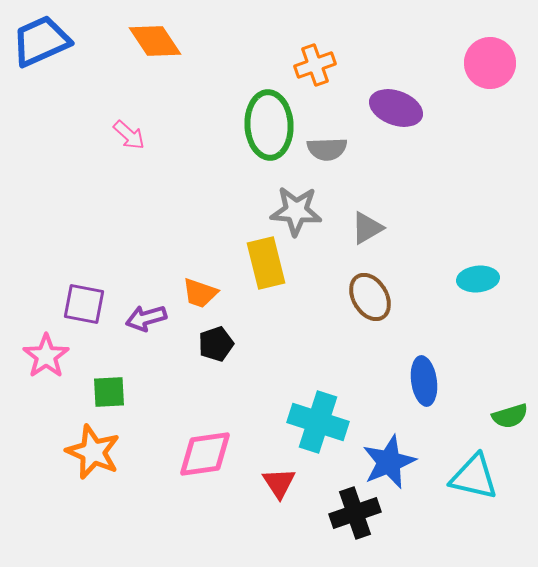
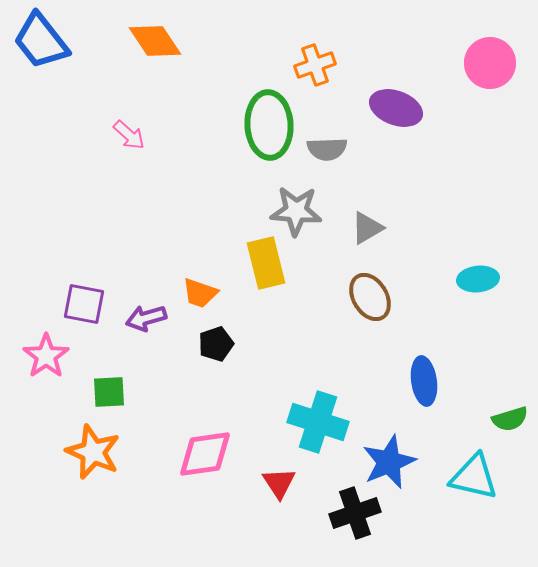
blue trapezoid: rotated 104 degrees counterclockwise
green semicircle: moved 3 px down
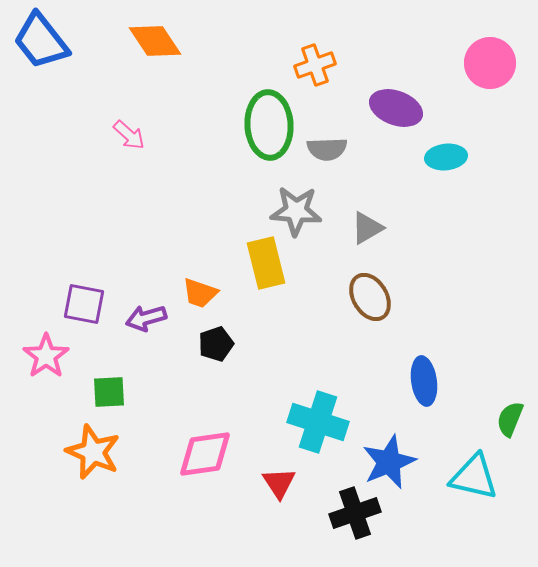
cyan ellipse: moved 32 px left, 122 px up
green semicircle: rotated 129 degrees clockwise
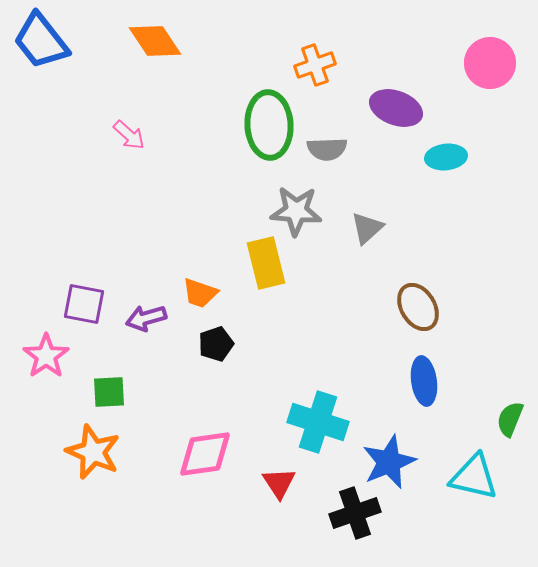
gray triangle: rotated 12 degrees counterclockwise
brown ellipse: moved 48 px right, 10 px down
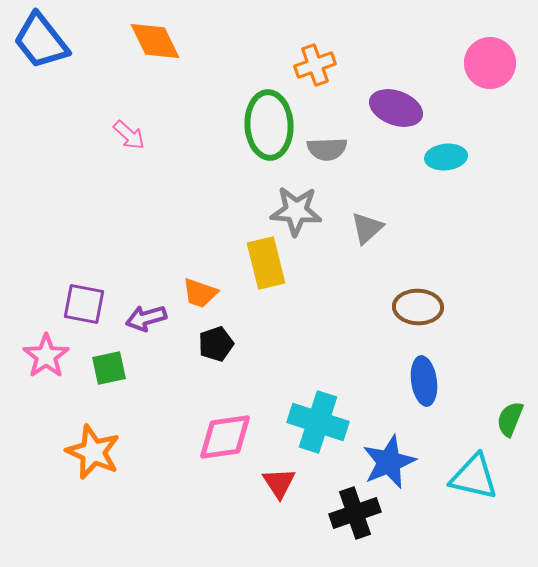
orange diamond: rotated 8 degrees clockwise
brown ellipse: rotated 57 degrees counterclockwise
green square: moved 24 px up; rotated 9 degrees counterclockwise
pink diamond: moved 20 px right, 17 px up
